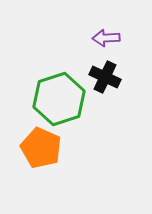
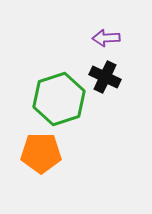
orange pentagon: moved 5 px down; rotated 24 degrees counterclockwise
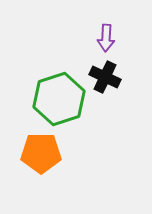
purple arrow: rotated 84 degrees counterclockwise
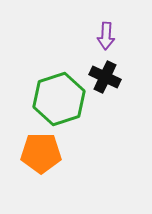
purple arrow: moved 2 px up
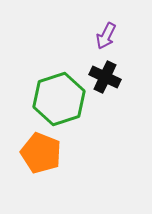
purple arrow: rotated 24 degrees clockwise
orange pentagon: rotated 21 degrees clockwise
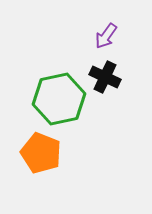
purple arrow: rotated 8 degrees clockwise
green hexagon: rotated 6 degrees clockwise
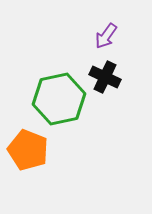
orange pentagon: moved 13 px left, 3 px up
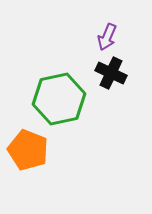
purple arrow: moved 1 px right, 1 px down; rotated 12 degrees counterclockwise
black cross: moved 6 px right, 4 px up
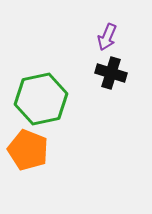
black cross: rotated 8 degrees counterclockwise
green hexagon: moved 18 px left
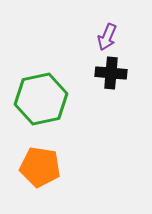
black cross: rotated 12 degrees counterclockwise
orange pentagon: moved 12 px right, 17 px down; rotated 12 degrees counterclockwise
